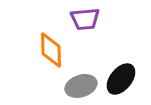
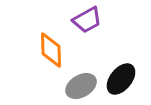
purple trapezoid: moved 2 px right, 1 px down; rotated 24 degrees counterclockwise
gray ellipse: rotated 12 degrees counterclockwise
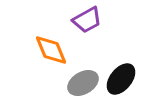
orange diamond: rotated 21 degrees counterclockwise
gray ellipse: moved 2 px right, 3 px up
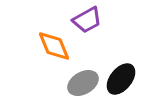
orange diamond: moved 3 px right, 4 px up
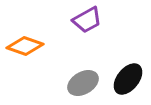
orange diamond: moved 29 px left; rotated 48 degrees counterclockwise
black ellipse: moved 7 px right
